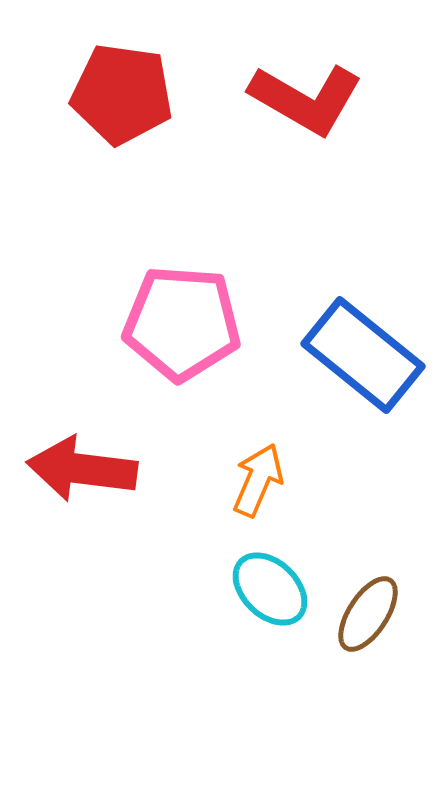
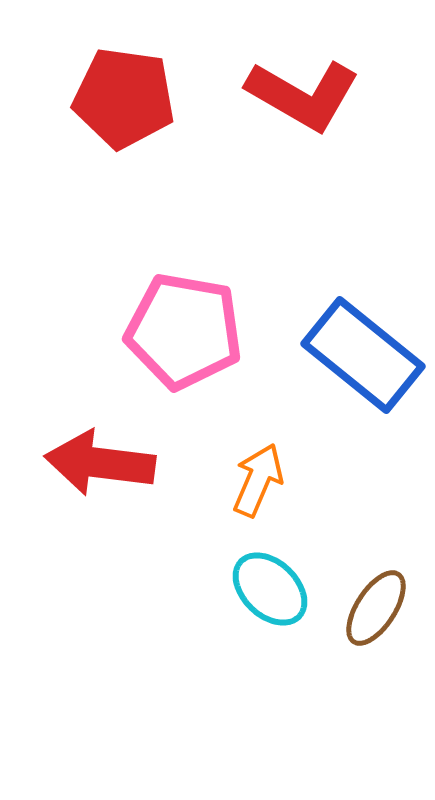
red pentagon: moved 2 px right, 4 px down
red L-shape: moved 3 px left, 4 px up
pink pentagon: moved 2 px right, 8 px down; rotated 6 degrees clockwise
red arrow: moved 18 px right, 6 px up
brown ellipse: moved 8 px right, 6 px up
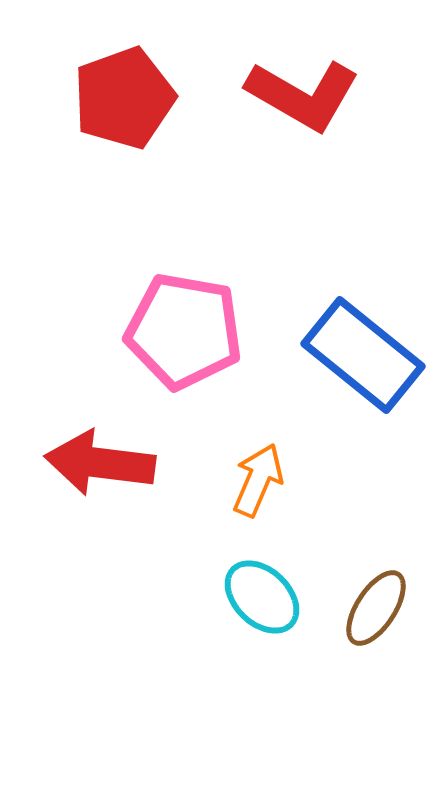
red pentagon: rotated 28 degrees counterclockwise
cyan ellipse: moved 8 px left, 8 px down
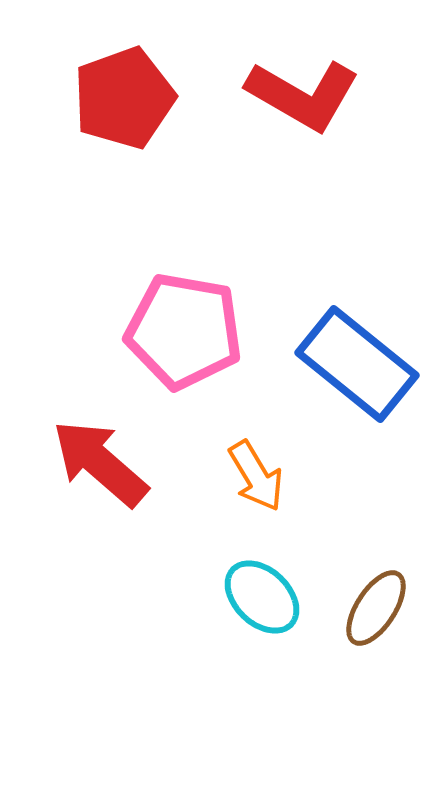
blue rectangle: moved 6 px left, 9 px down
red arrow: rotated 34 degrees clockwise
orange arrow: moved 2 px left, 4 px up; rotated 126 degrees clockwise
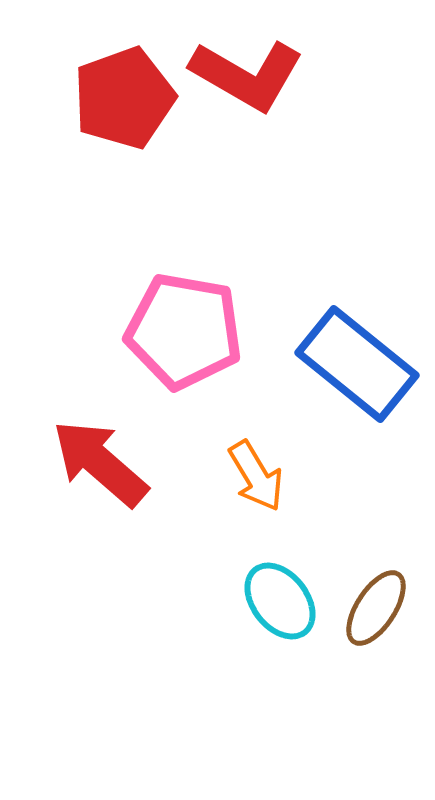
red L-shape: moved 56 px left, 20 px up
cyan ellipse: moved 18 px right, 4 px down; rotated 8 degrees clockwise
